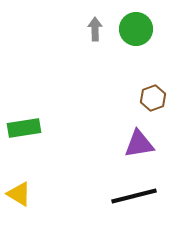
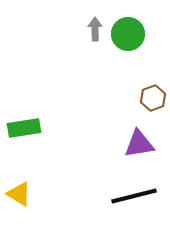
green circle: moved 8 px left, 5 px down
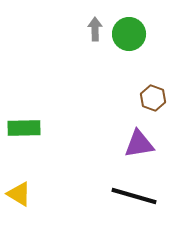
green circle: moved 1 px right
brown hexagon: rotated 20 degrees counterclockwise
green rectangle: rotated 8 degrees clockwise
black line: rotated 30 degrees clockwise
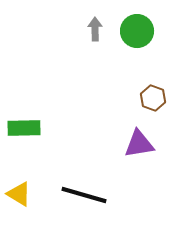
green circle: moved 8 px right, 3 px up
black line: moved 50 px left, 1 px up
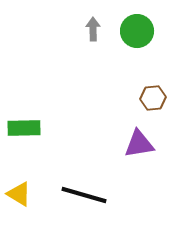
gray arrow: moved 2 px left
brown hexagon: rotated 25 degrees counterclockwise
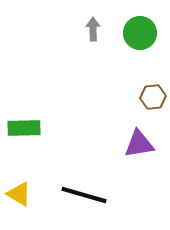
green circle: moved 3 px right, 2 px down
brown hexagon: moved 1 px up
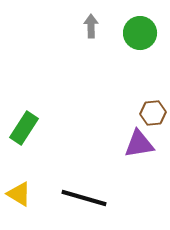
gray arrow: moved 2 px left, 3 px up
brown hexagon: moved 16 px down
green rectangle: rotated 56 degrees counterclockwise
black line: moved 3 px down
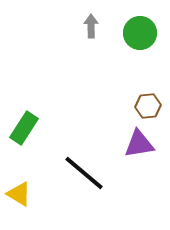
brown hexagon: moved 5 px left, 7 px up
black line: moved 25 px up; rotated 24 degrees clockwise
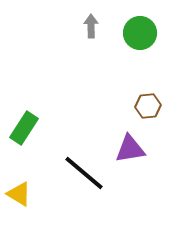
purple triangle: moved 9 px left, 5 px down
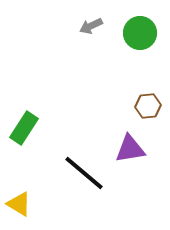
gray arrow: rotated 115 degrees counterclockwise
yellow triangle: moved 10 px down
